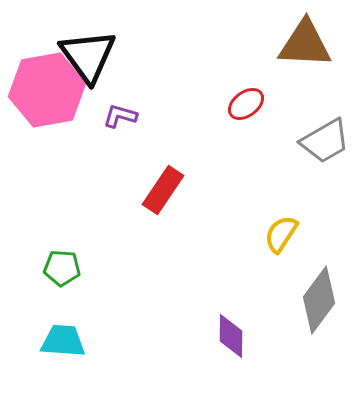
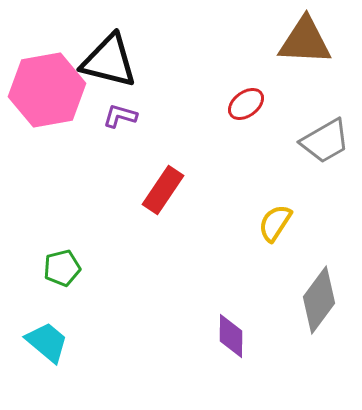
brown triangle: moved 3 px up
black triangle: moved 21 px right, 5 px down; rotated 40 degrees counterclockwise
yellow semicircle: moved 6 px left, 11 px up
green pentagon: rotated 18 degrees counterclockwise
cyan trapezoid: moved 16 px left, 1 px down; rotated 36 degrees clockwise
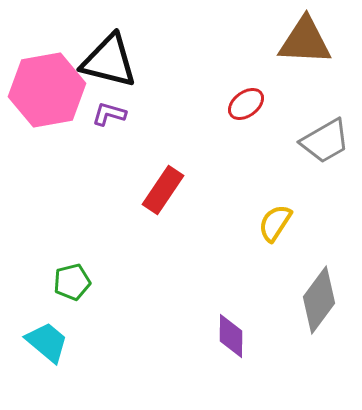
purple L-shape: moved 11 px left, 2 px up
green pentagon: moved 10 px right, 14 px down
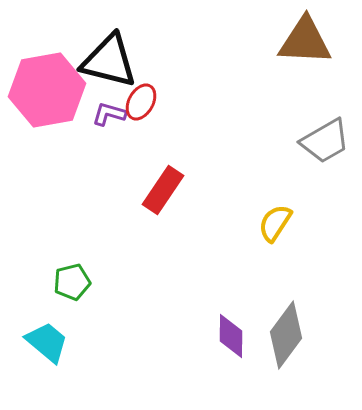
red ellipse: moved 105 px left, 2 px up; rotated 24 degrees counterclockwise
gray diamond: moved 33 px left, 35 px down
